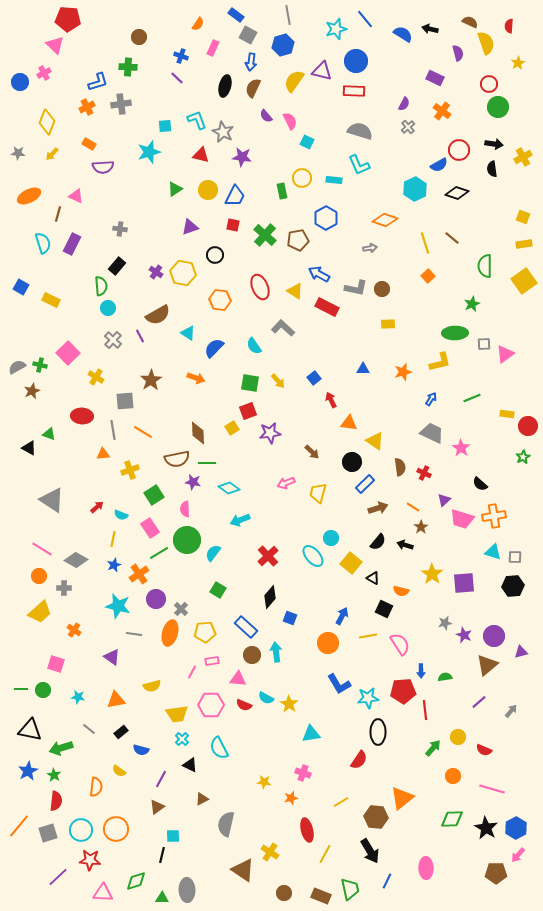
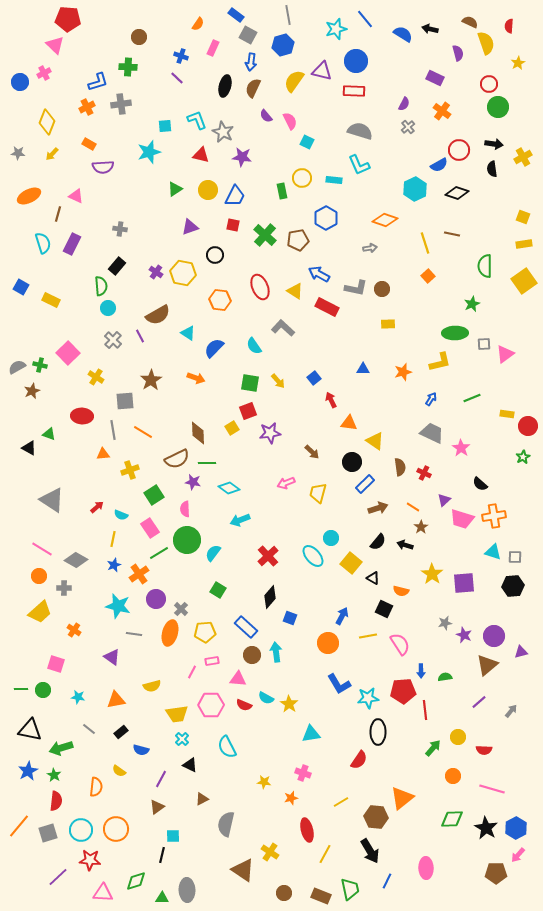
brown line at (452, 238): moved 4 px up; rotated 28 degrees counterclockwise
brown semicircle at (177, 459): rotated 15 degrees counterclockwise
cyan semicircle at (219, 748): moved 8 px right, 1 px up
red semicircle at (484, 750): rotated 21 degrees counterclockwise
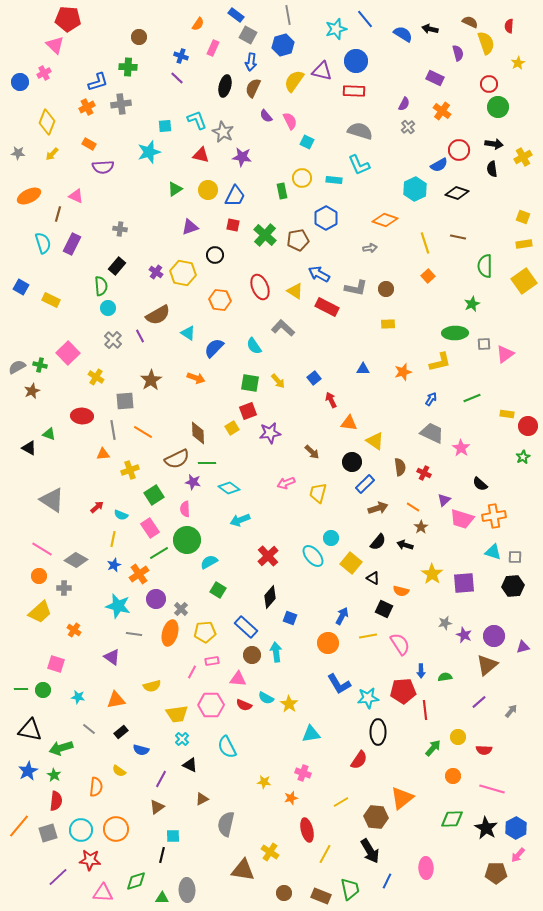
brown line at (452, 234): moved 6 px right, 3 px down
brown circle at (382, 289): moved 4 px right
cyan semicircle at (213, 553): moved 4 px left, 9 px down; rotated 24 degrees clockwise
purple triangle at (521, 652): moved 2 px right, 5 px up
brown triangle at (243, 870): rotated 25 degrees counterclockwise
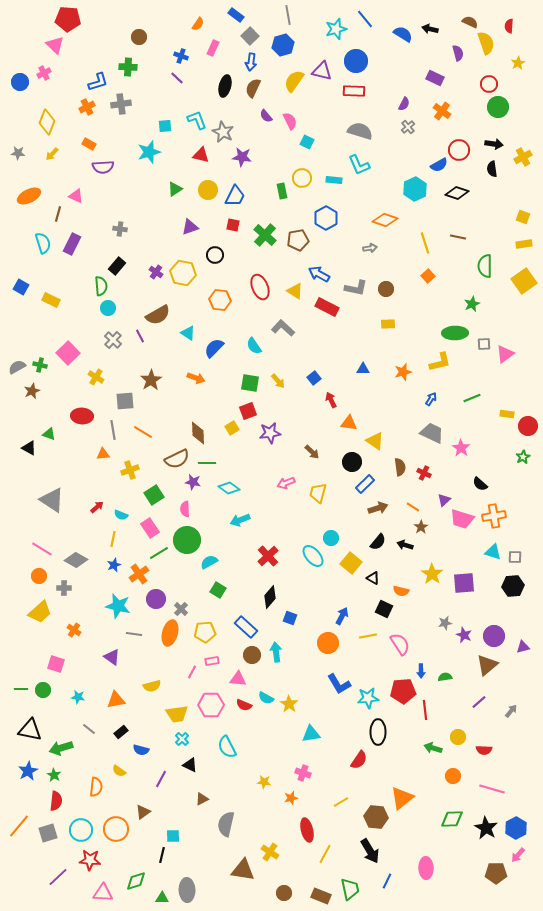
gray square at (248, 35): moved 2 px right, 1 px down; rotated 18 degrees clockwise
green arrow at (433, 748): rotated 114 degrees counterclockwise
brown triangle at (157, 807): moved 14 px left, 5 px down
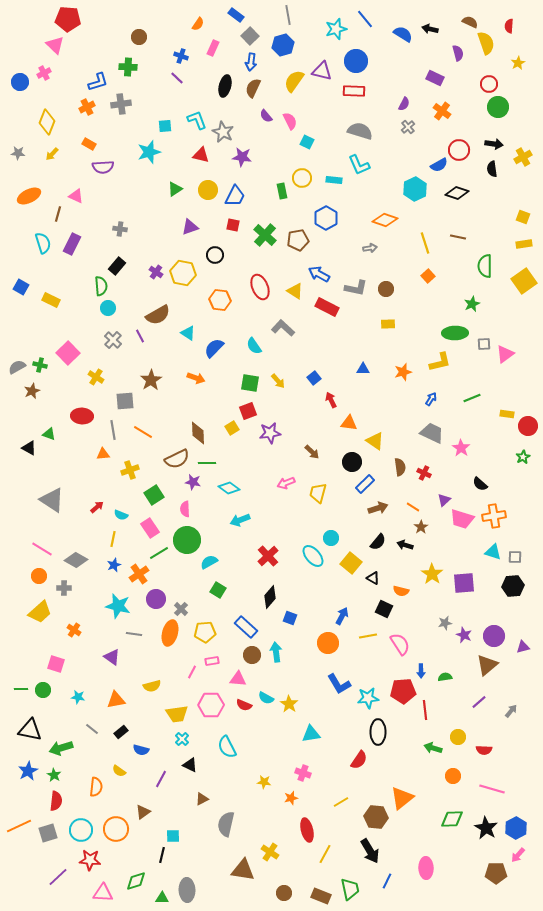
gray line at (89, 729): moved 3 px right
orange line at (19, 826): rotated 25 degrees clockwise
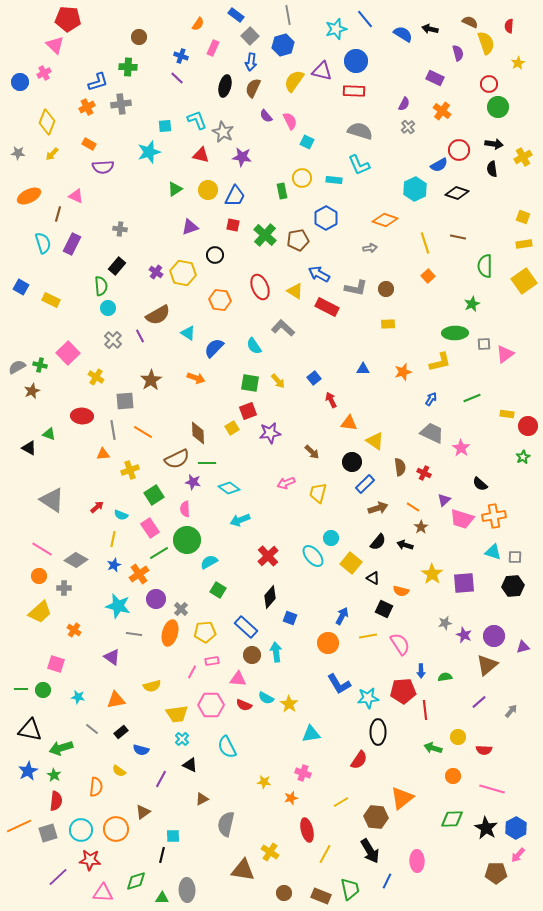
pink ellipse at (426, 868): moved 9 px left, 7 px up
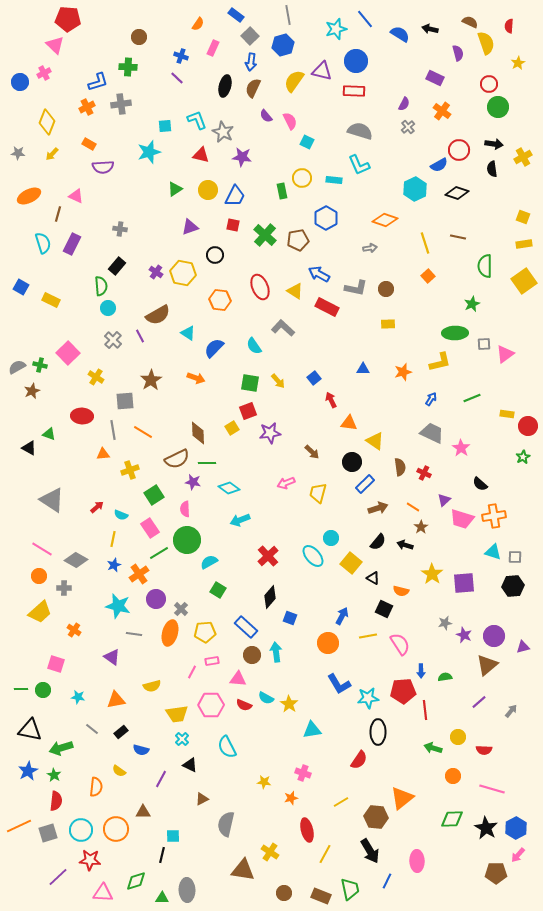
blue semicircle at (403, 34): moved 3 px left
cyan triangle at (311, 734): moved 1 px right, 4 px up
brown triangle at (143, 812): rotated 35 degrees clockwise
